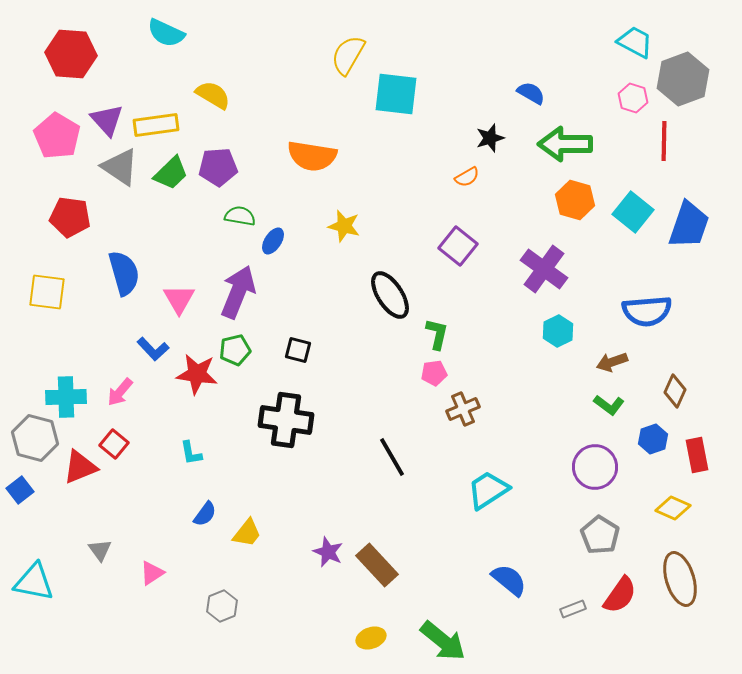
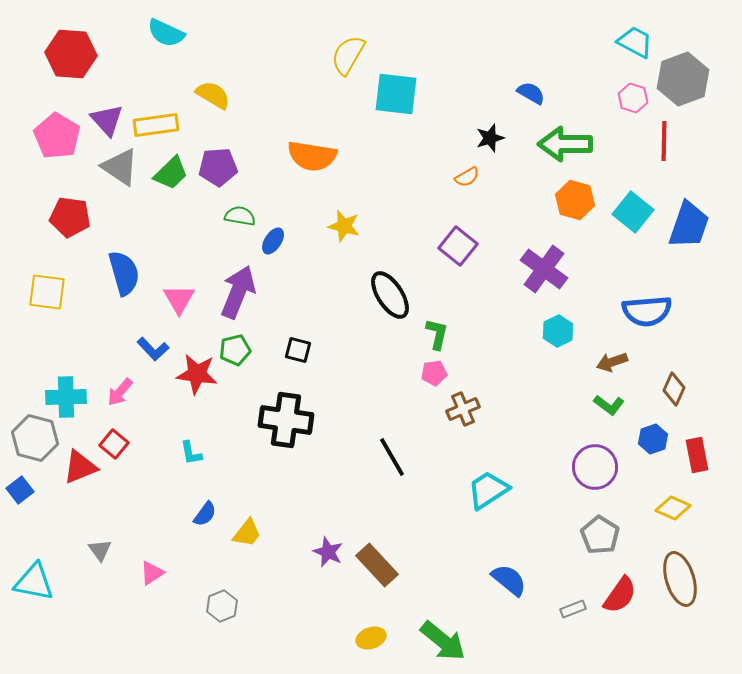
brown diamond at (675, 391): moved 1 px left, 2 px up
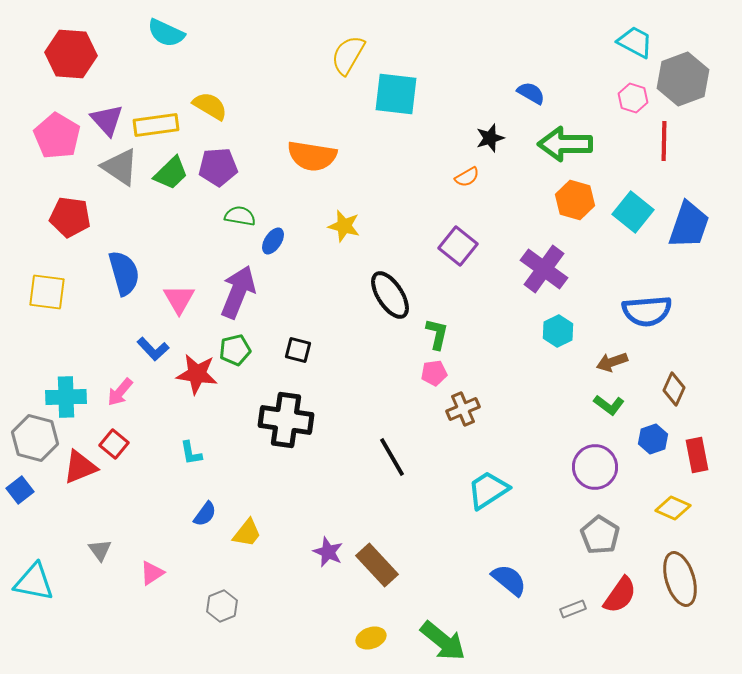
yellow semicircle at (213, 95): moved 3 px left, 11 px down
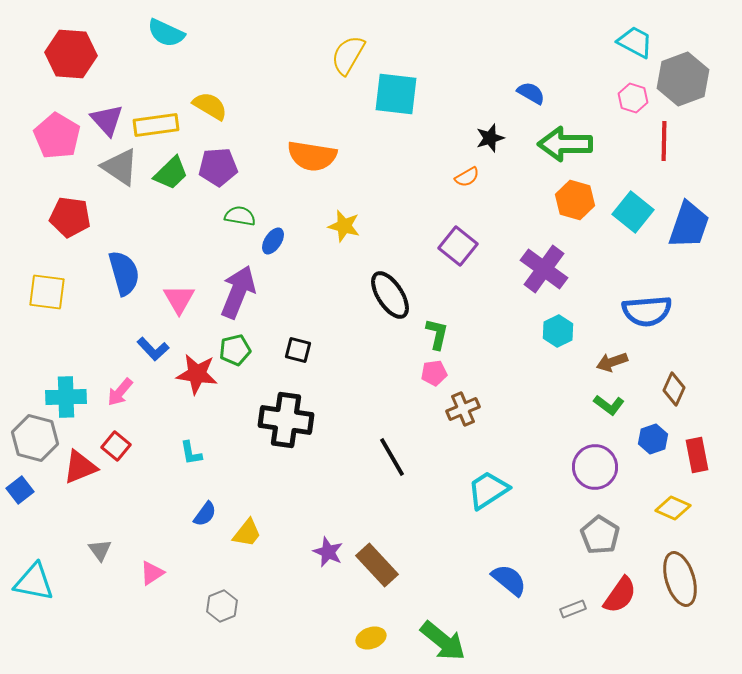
red square at (114, 444): moved 2 px right, 2 px down
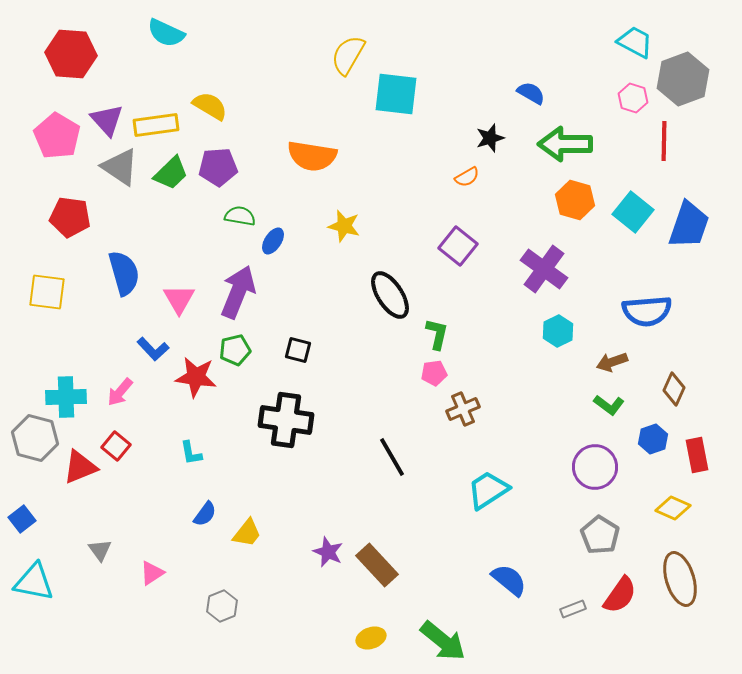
red star at (197, 374): moved 1 px left, 3 px down
blue square at (20, 490): moved 2 px right, 29 px down
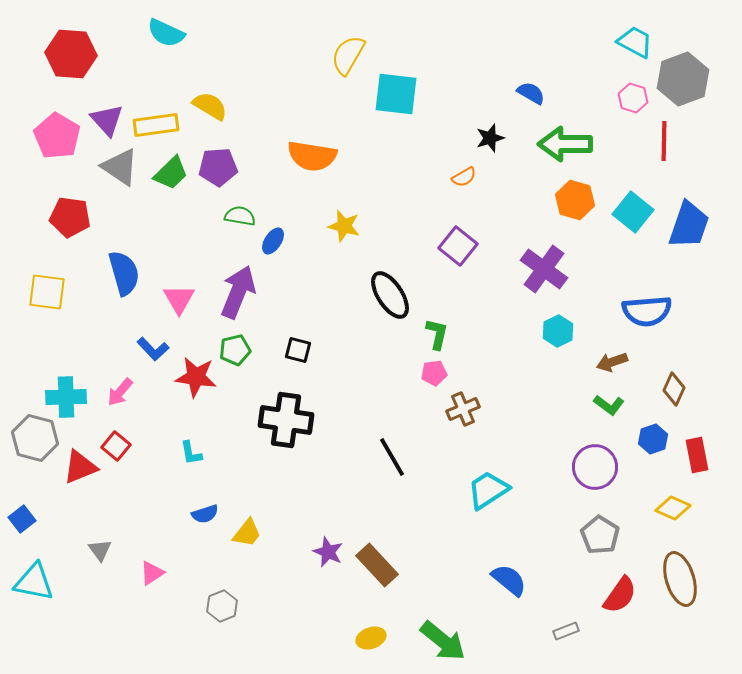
orange semicircle at (467, 177): moved 3 px left
blue semicircle at (205, 514): rotated 36 degrees clockwise
gray rectangle at (573, 609): moved 7 px left, 22 px down
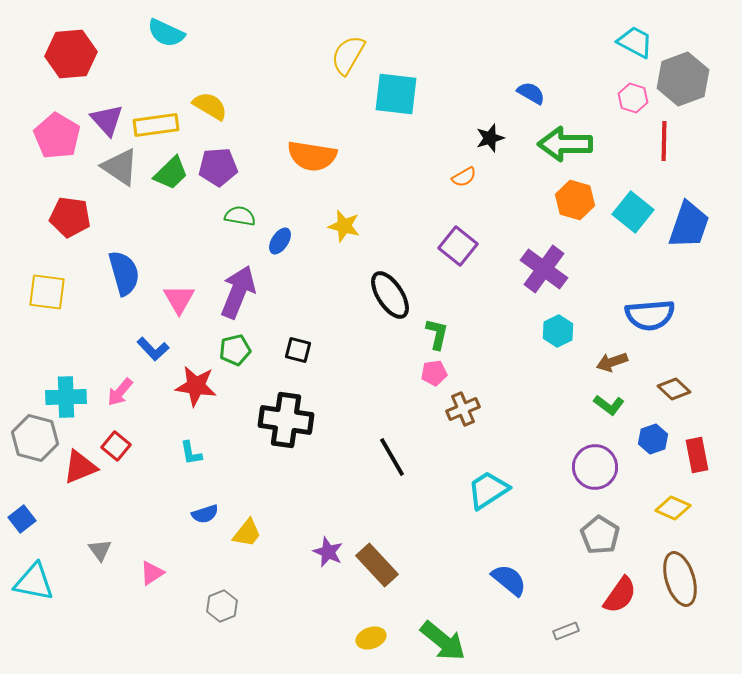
red hexagon at (71, 54): rotated 9 degrees counterclockwise
blue ellipse at (273, 241): moved 7 px right
blue semicircle at (647, 311): moved 3 px right, 4 px down
red star at (196, 377): moved 9 px down
brown diamond at (674, 389): rotated 72 degrees counterclockwise
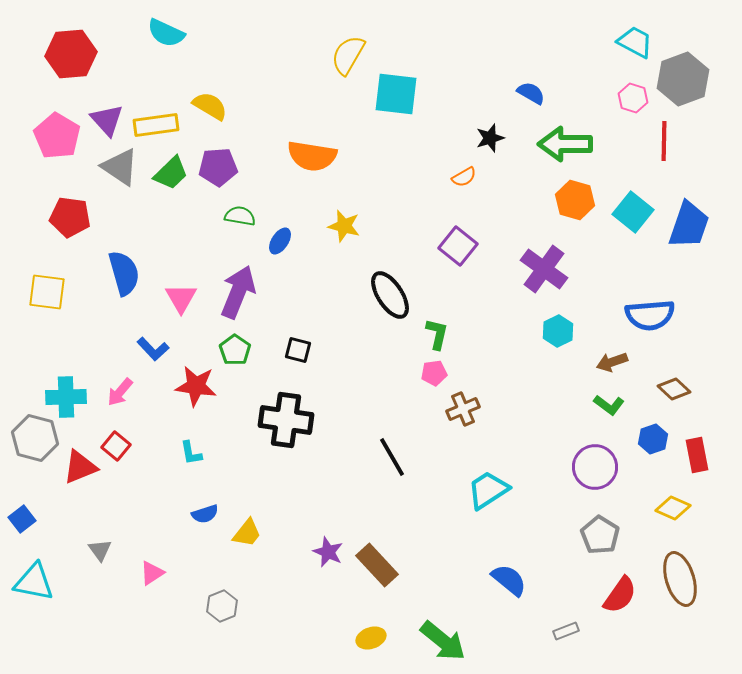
pink triangle at (179, 299): moved 2 px right, 1 px up
green pentagon at (235, 350): rotated 24 degrees counterclockwise
